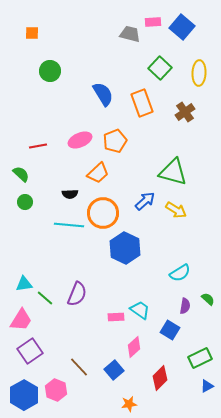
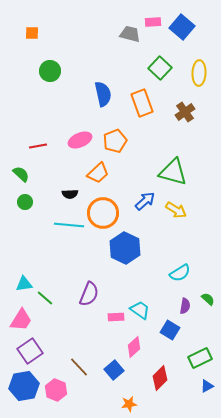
blue semicircle at (103, 94): rotated 20 degrees clockwise
purple semicircle at (77, 294): moved 12 px right
blue hexagon at (24, 395): moved 9 px up; rotated 20 degrees clockwise
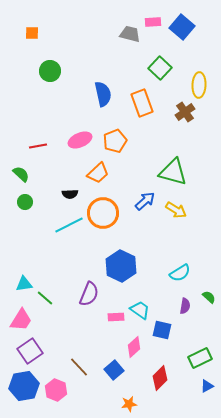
yellow ellipse at (199, 73): moved 12 px down
cyan line at (69, 225): rotated 32 degrees counterclockwise
blue hexagon at (125, 248): moved 4 px left, 18 px down
green semicircle at (208, 299): moved 1 px right, 2 px up
blue square at (170, 330): moved 8 px left; rotated 18 degrees counterclockwise
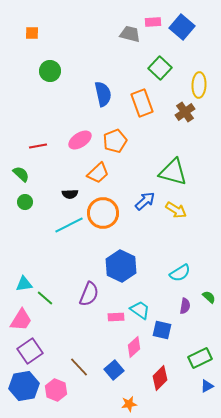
pink ellipse at (80, 140): rotated 10 degrees counterclockwise
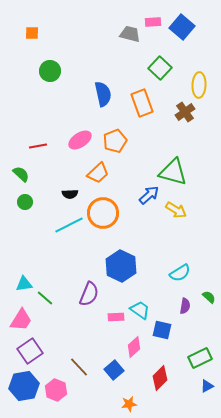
blue arrow at (145, 201): moved 4 px right, 6 px up
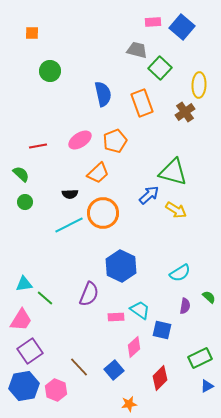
gray trapezoid at (130, 34): moved 7 px right, 16 px down
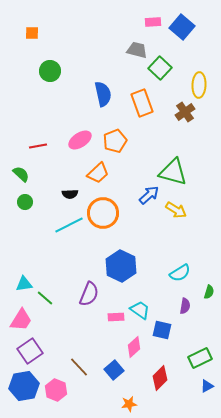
green semicircle at (209, 297): moved 5 px up; rotated 64 degrees clockwise
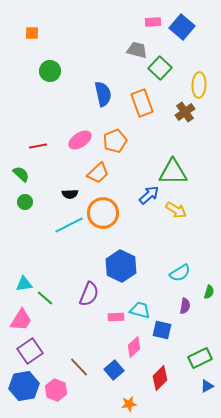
green triangle at (173, 172): rotated 16 degrees counterclockwise
cyan trapezoid at (140, 310): rotated 20 degrees counterclockwise
